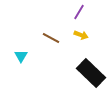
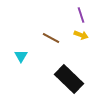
purple line: moved 2 px right, 3 px down; rotated 49 degrees counterclockwise
black rectangle: moved 22 px left, 6 px down
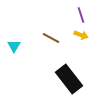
cyan triangle: moved 7 px left, 10 px up
black rectangle: rotated 8 degrees clockwise
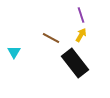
yellow arrow: rotated 80 degrees counterclockwise
cyan triangle: moved 6 px down
black rectangle: moved 6 px right, 16 px up
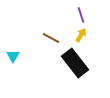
cyan triangle: moved 1 px left, 4 px down
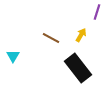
purple line: moved 16 px right, 3 px up; rotated 35 degrees clockwise
black rectangle: moved 3 px right, 5 px down
